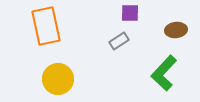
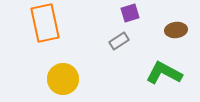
purple square: rotated 18 degrees counterclockwise
orange rectangle: moved 1 px left, 3 px up
green L-shape: rotated 75 degrees clockwise
yellow circle: moved 5 px right
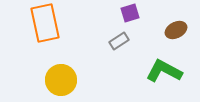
brown ellipse: rotated 20 degrees counterclockwise
green L-shape: moved 2 px up
yellow circle: moved 2 px left, 1 px down
